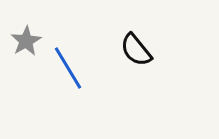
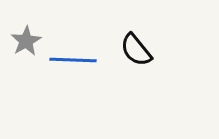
blue line: moved 5 px right, 8 px up; rotated 57 degrees counterclockwise
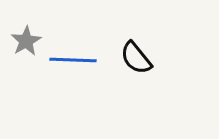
black semicircle: moved 8 px down
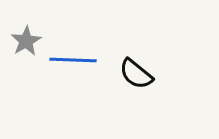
black semicircle: moved 16 px down; rotated 12 degrees counterclockwise
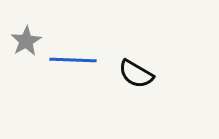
black semicircle: rotated 9 degrees counterclockwise
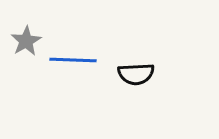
black semicircle: rotated 33 degrees counterclockwise
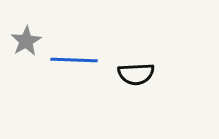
blue line: moved 1 px right
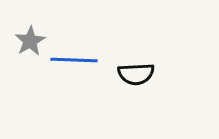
gray star: moved 4 px right
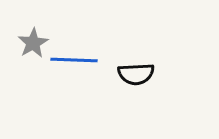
gray star: moved 3 px right, 2 px down
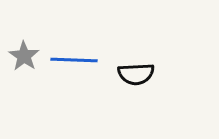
gray star: moved 9 px left, 13 px down; rotated 8 degrees counterclockwise
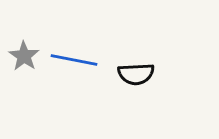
blue line: rotated 9 degrees clockwise
